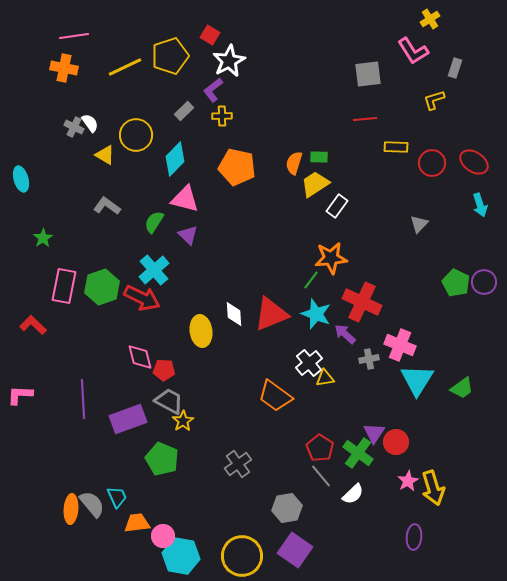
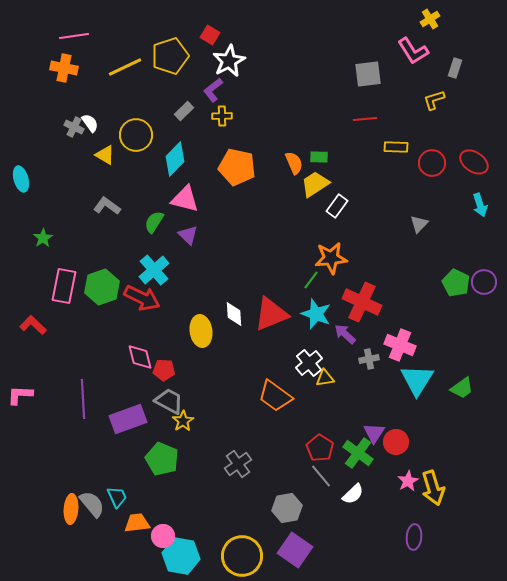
orange semicircle at (294, 163): rotated 140 degrees clockwise
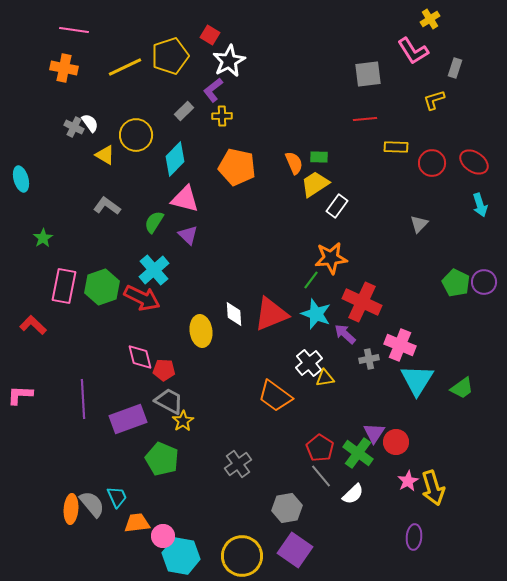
pink line at (74, 36): moved 6 px up; rotated 16 degrees clockwise
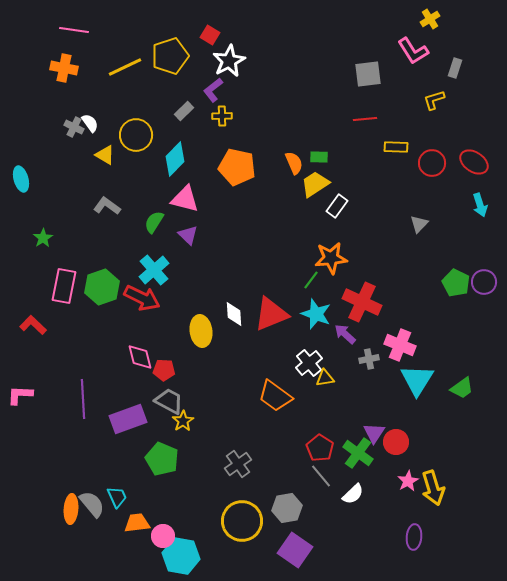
yellow circle at (242, 556): moved 35 px up
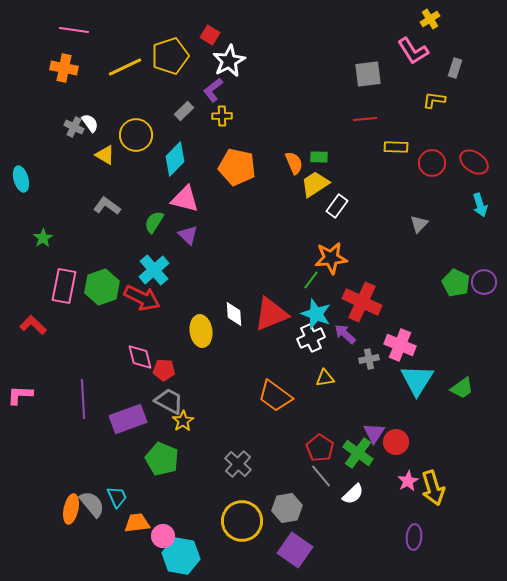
yellow L-shape at (434, 100): rotated 25 degrees clockwise
white cross at (309, 363): moved 2 px right, 25 px up; rotated 16 degrees clockwise
gray cross at (238, 464): rotated 12 degrees counterclockwise
orange ellipse at (71, 509): rotated 8 degrees clockwise
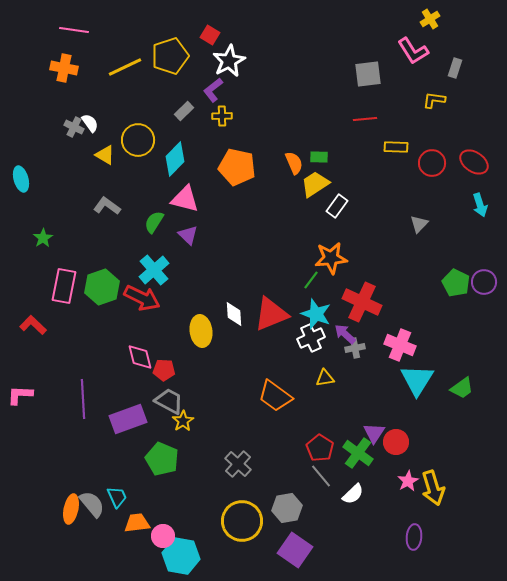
yellow circle at (136, 135): moved 2 px right, 5 px down
gray cross at (369, 359): moved 14 px left, 11 px up
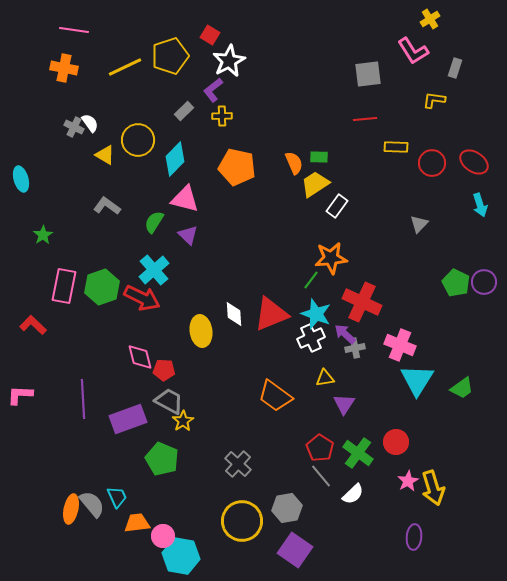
green star at (43, 238): moved 3 px up
purple triangle at (374, 433): moved 30 px left, 29 px up
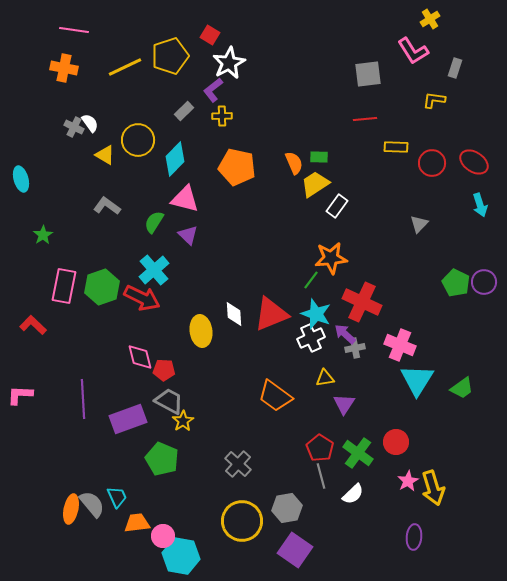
white star at (229, 61): moved 2 px down
gray line at (321, 476): rotated 25 degrees clockwise
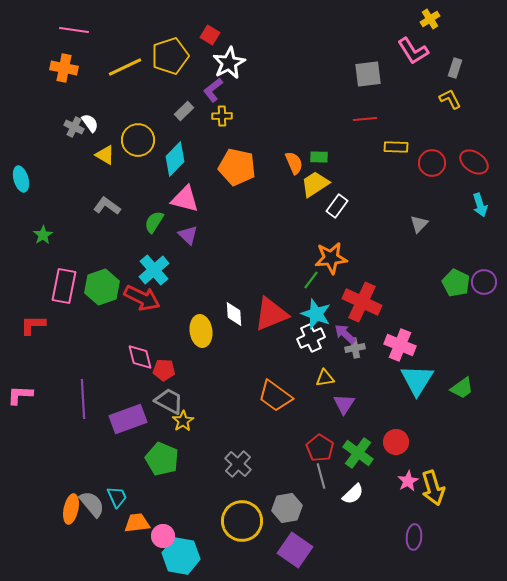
yellow L-shape at (434, 100): moved 16 px right, 1 px up; rotated 55 degrees clockwise
red L-shape at (33, 325): rotated 44 degrees counterclockwise
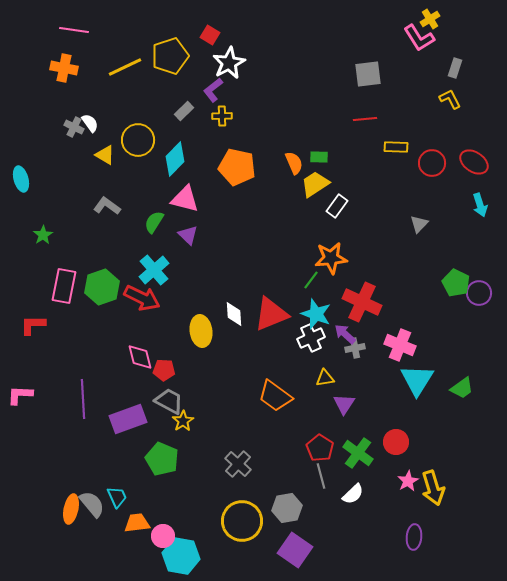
pink L-shape at (413, 51): moved 6 px right, 13 px up
purple circle at (484, 282): moved 5 px left, 11 px down
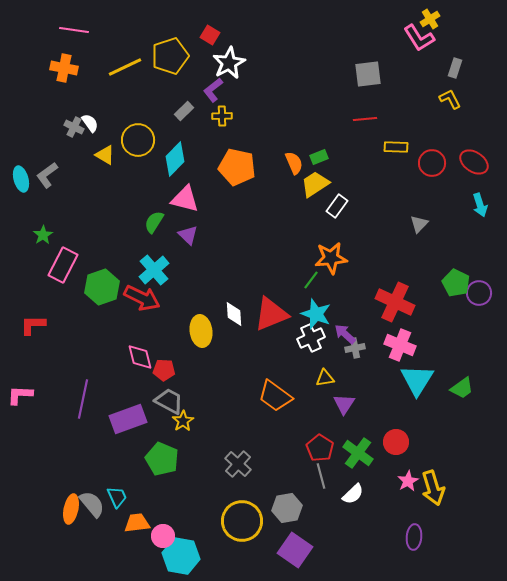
green rectangle at (319, 157): rotated 24 degrees counterclockwise
gray L-shape at (107, 206): moved 60 px left, 31 px up; rotated 72 degrees counterclockwise
pink rectangle at (64, 286): moved 1 px left, 21 px up; rotated 16 degrees clockwise
red cross at (362, 302): moved 33 px right
purple line at (83, 399): rotated 15 degrees clockwise
